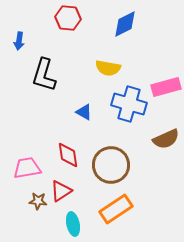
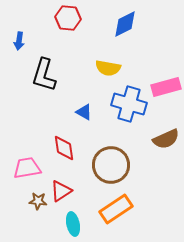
red diamond: moved 4 px left, 7 px up
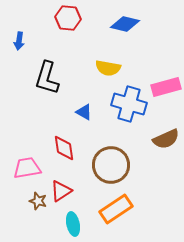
blue diamond: rotated 40 degrees clockwise
black L-shape: moved 3 px right, 3 px down
brown star: rotated 12 degrees clockwise
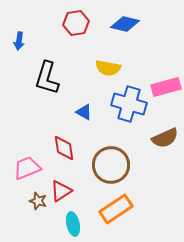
red hexagon: moved 8 px right, 5 px down; rotated 15 degrees counterclockwise
brown semicircle: moved 1 px left, 1 px up
pink trapezoid: rotated 12 degrees counterclockwise
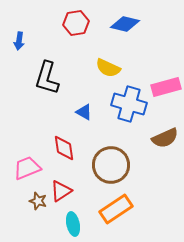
yellow semicircle: rotated 15 degrees clockwise
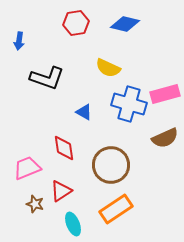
black L-shape: rotated 88 degrees counterclockwise
pink rectangle: moved 1 px left, 7 px down
brown star: moved 3 px left, 3 px down
cyan ellipse: rotated 10 degrees counterclockwise
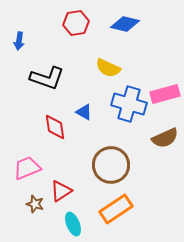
red diamond: moved 9 px left, 21 px up
